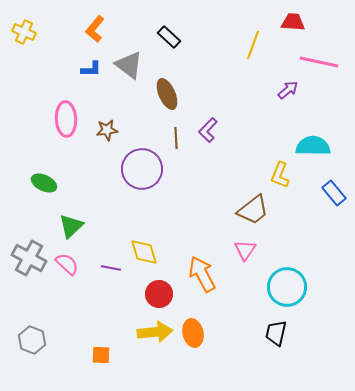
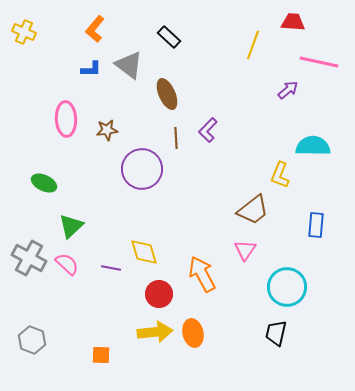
blue rectangle: moved 18 px left, 32 px down; rotated 45 degrees clockwise
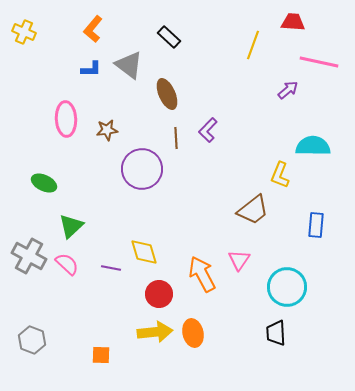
orange L-shape: moved 2 px left
pink triangle: moved 6 px left, 10 px down
gray cross: moved 2 px up
black trapezoid: rotated 16 degrees counterclockwise
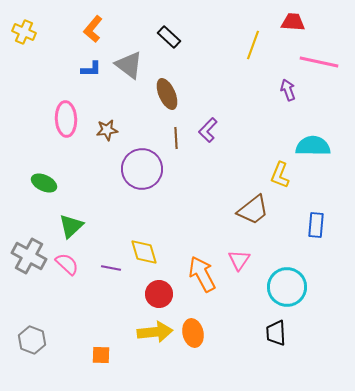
purple arrow: rotated 70 degrees counterclockwise
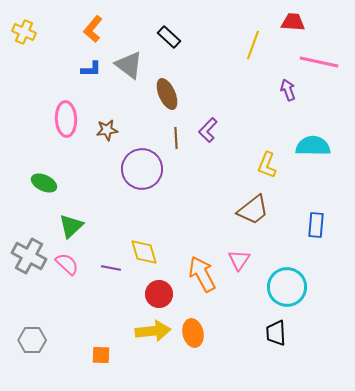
yellow L-shape: moved 13 px left, 10 px up
yellow arrow: moved 2 px left, 1 px up
gray hexagon: rotated 20 degrees counterclockwise
